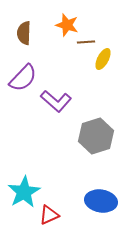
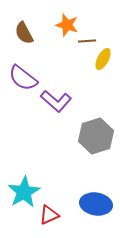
brown semicircle: rotated 30 degrees counterclockwise
brown line: moved 1 px right, 1 px up
purple semicircle: rotated 84 degrees clockwise
blue ellipse: moved 5 px left, 3 px down
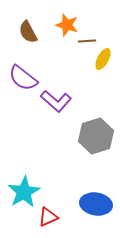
brown semicircle: moved 4 px right, 1 px up
red triangle: moved 1 px left, 2 px down
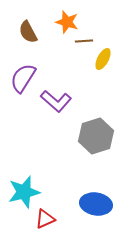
orange star: moved 3 px up
brown line: moved 3 px left
purple semicircle: rotated 84 degrees clockwise
cyan star: rotated 16 degrees clockwise
red triangle: moved 3 px left, 2 px down
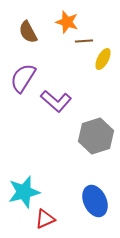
blue ellipse: moved 1 px left, 3 px up; rotated 56 degrees clockwise
